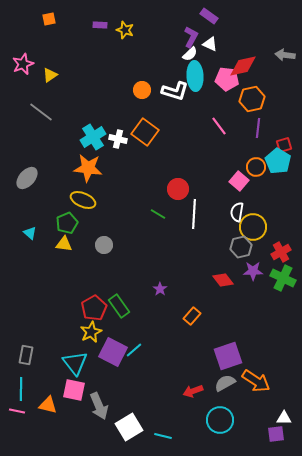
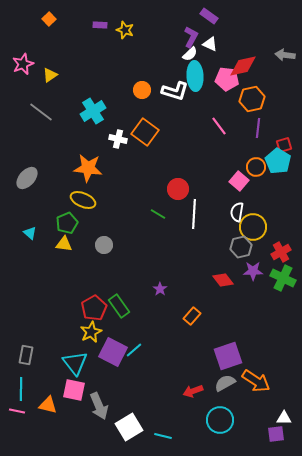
orange square at (49, 19): rotated 32 degrees counterclockwise
cyan cross at (93, 137): moved 26 px up
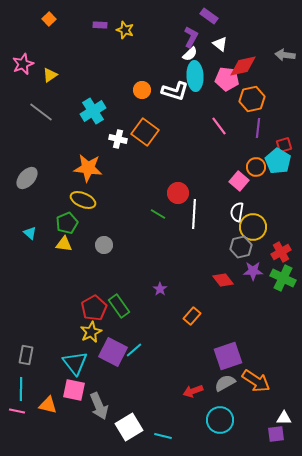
white triangle at (210, 44): moved 10 px right; rotated 14 degrees clockwise
red circle at (178, 189): moved 4 px down
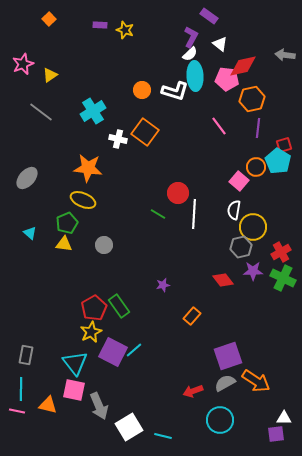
white semicircle at (237, 212): moved 3 px left, 2 px up
purple star at (160, 289): moved 3 px right, 4 px up; rotated 24 degrees clockwise
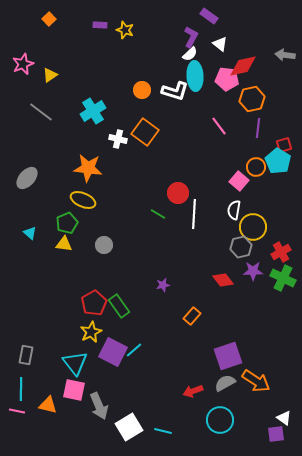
red pentagon at (94, 308): moved 5 px up
white triangle at (284, 418): rotated 35 degrees clockwise
cyan line at (163, 436): moved 5 px up
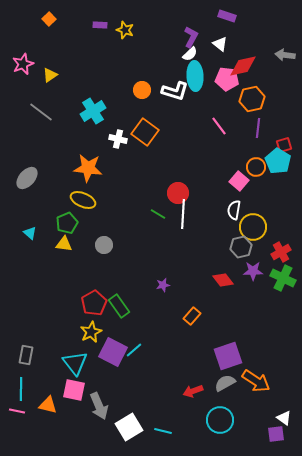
purple rectangle at (209, 16): moved 18 px right; rotated 18 degrees counterclockwise
white line at (194, 214): moved 11 px left
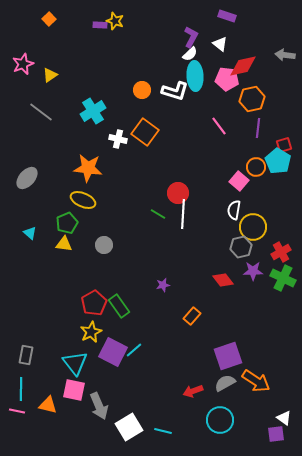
yellow star at (125, 30): moved 10 px left, 9 px up
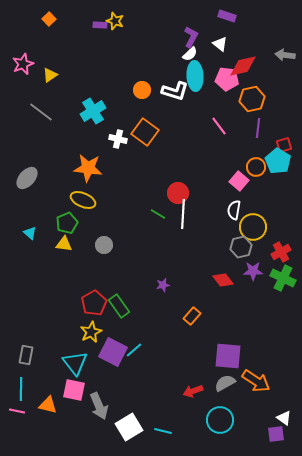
purple square at (228, 356): rotated 24 degrees clockwise
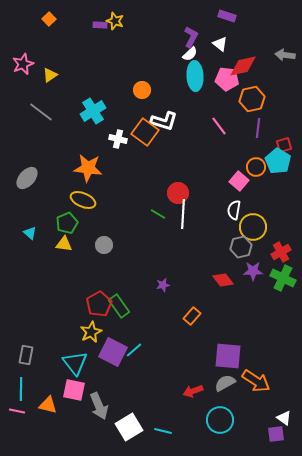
white L-shape at (175, 91): moved 11 px left, 30 px down
red pentagon at (94, 303): moved 5 px right, 1 px down
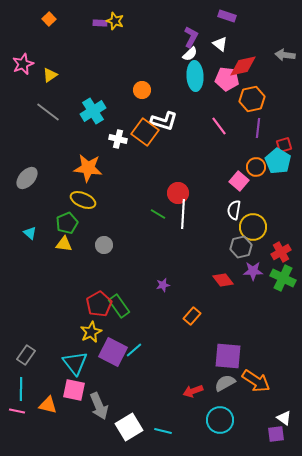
purple rectangle at (100, 25): moved 2 px up
gray line at (41, 112): moved 7 px right
gray rectangle at (26, 355): rotated 24 degrees clockwise
